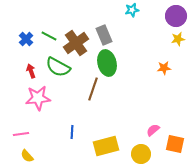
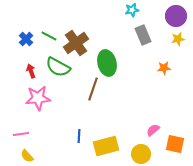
gray rectangle: moved 39 px right
blue line: moved 7 px right, 4 px down
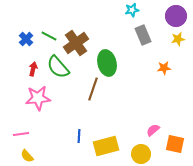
green semicircle: rotated 20 degrees clockwise
red arrow: moved 2 px right, 2 px up; rotated 32 degrees clockwise
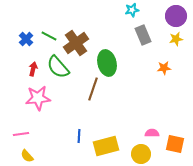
yellow star: moved 2 px left
pink semicircle: moved 1 px left, 3 px down; rotated 40 degrees clockwise
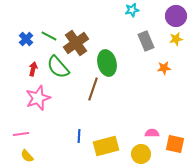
gray rectangle: moved 3 px right, 6 px down
pink star: rotated 15 degrees counterclockwise
